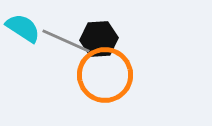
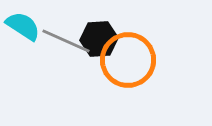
cyan semicircle: moved 2 px up
orange circle: moved 23 px right, 15 px up
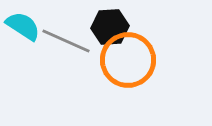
black hexagon: moved 11 px right, 12 px up
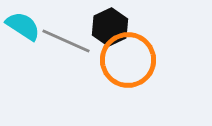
black hexagon: rotated 21 degrees counterclockwise
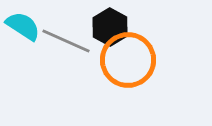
black hexagon: rotated 6 degrees counterclockwise
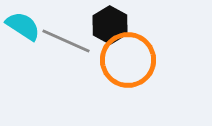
black hexagon: moved 2 px up
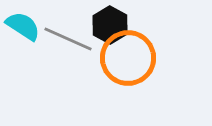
gray line: moved 2 px right, 2 px up
orange circle: moved 2 px up
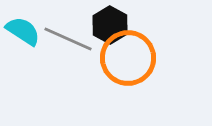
cyan semicircle: moved 5 px down
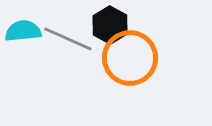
cyan semicircle: rotated 39 degrees counterclockwise
orange circle: moved 2 px right
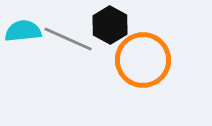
orange circle: moved 13 px right, 2 px down
